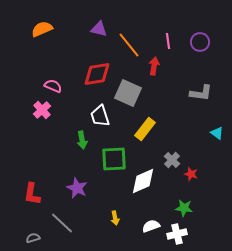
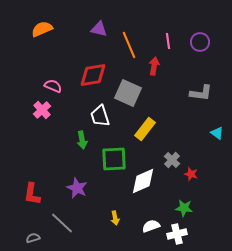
orange line: rotated 16 degrees clockwise
red diamond: moved 4 px left, 1 px down
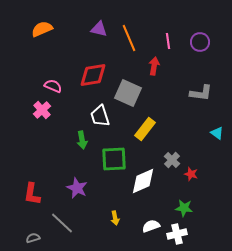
orange line: moved 7 px up
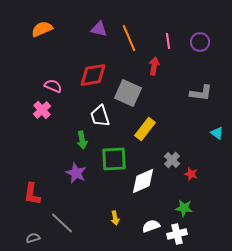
purple star: moved 1 px left, 15 px up
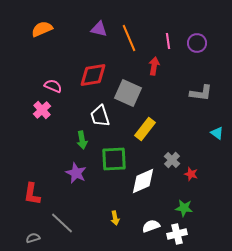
purple circle: moved 3 px left, 1 px down
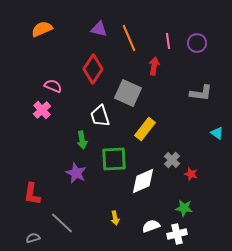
red diamond: moved 6 px up; rotated 48 degrees counterclockwise
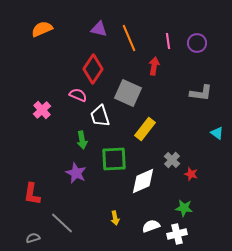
pink semicircle: moved 25 px right, 9 px down
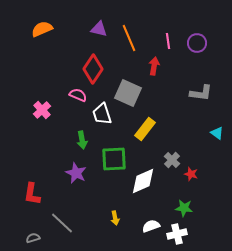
white trapezoid: moved 2 px right, 2 px up
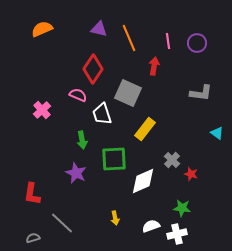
green star: moved 2 px left
